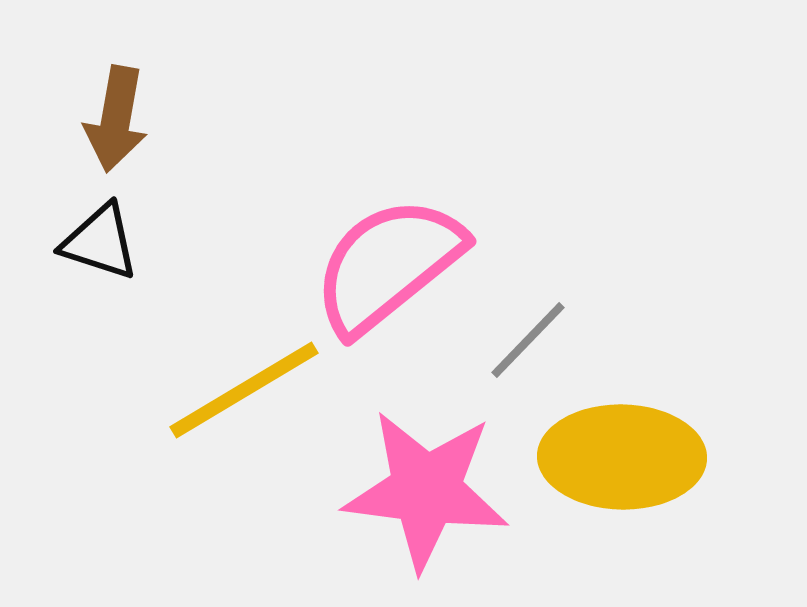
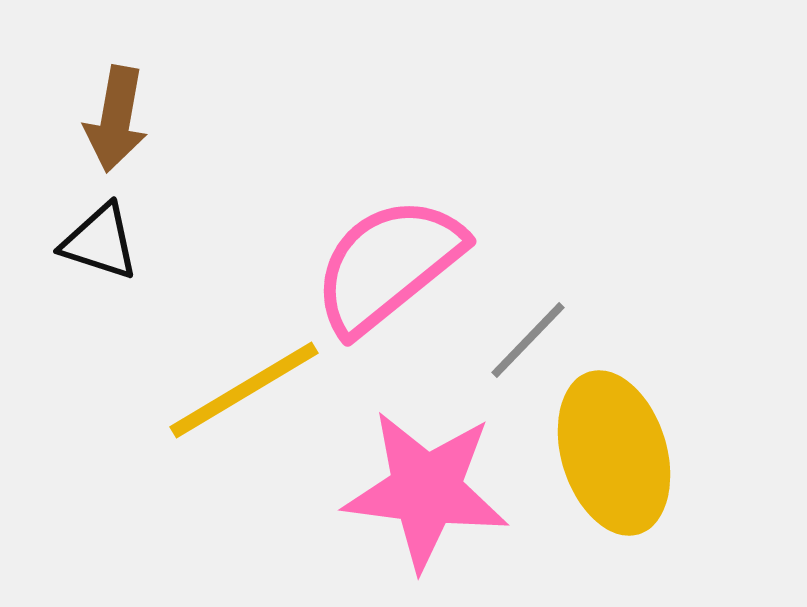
yellow ellipse: moved 8 px left, 4 px up; rotated 72 degrees clockwise
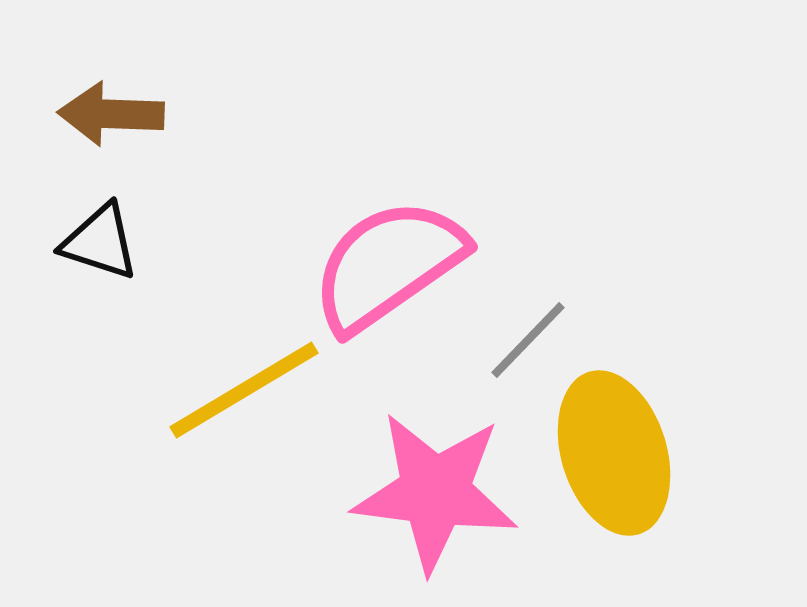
brown arrow: moved 5 px left, 5 px up; rotated 82 degrees clockwise
pink semicircle: rotated 4 degrees clockwise
pink star: moved 9 px right, 2 px down
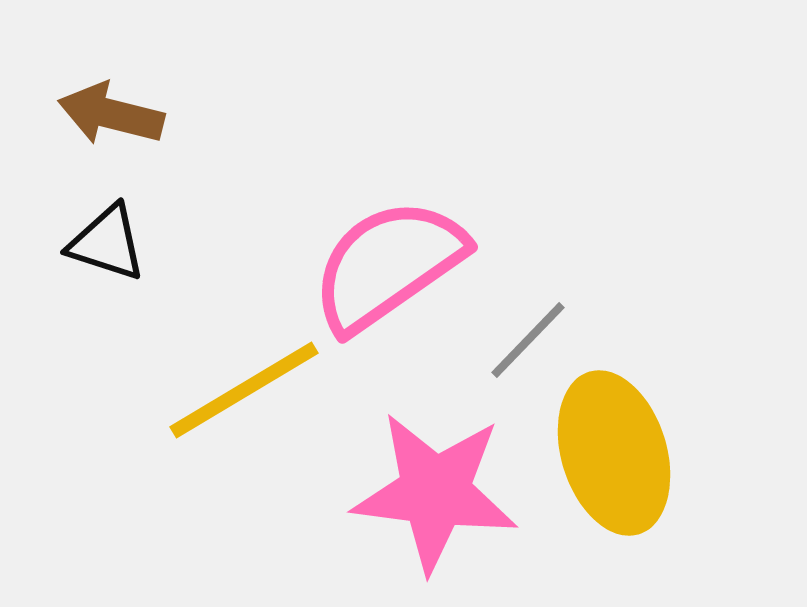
brown arrow: rotated 12 degrees clockwise
black triangle: moved 7 px right, 1 px down
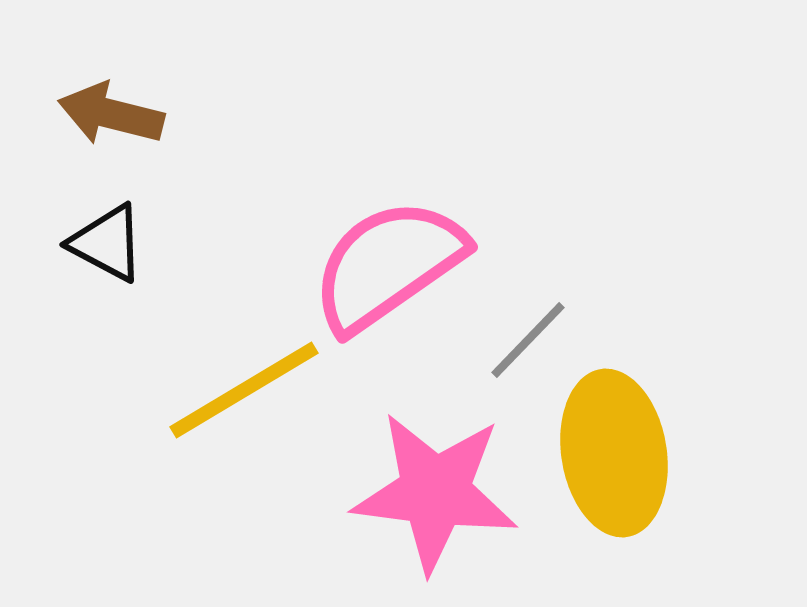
black triangle: rotated 10 degrees clockwise
yellow ellipse: rotated 8 degrees clockwise
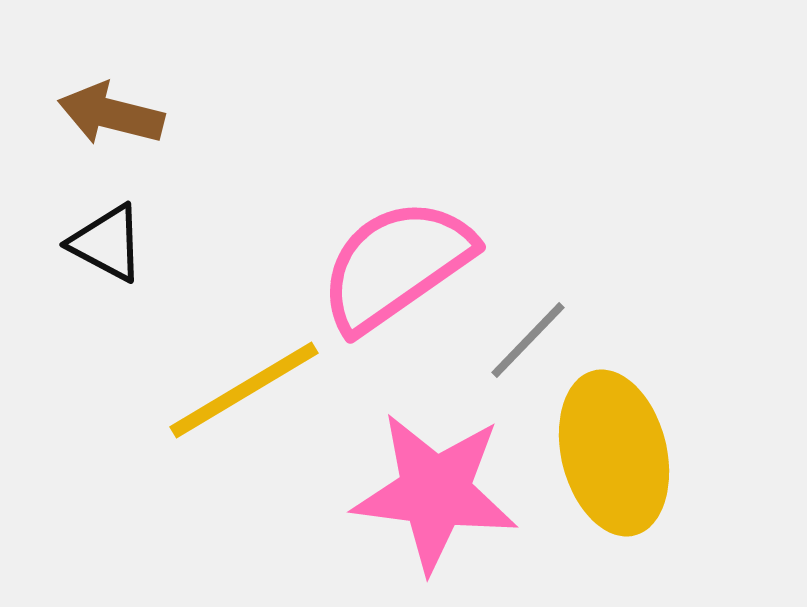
pink semicircle: moved 8 px right
yellow ellipse: rotated 5 degrees counterclockwise
